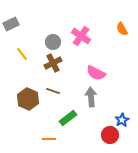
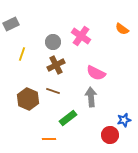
orange semicircle: rotated 24 degrees counterclockwise
yellow line: rotated 56 degrees clockwise
brown cross: moved 3 px right, 2 px down
blue star: moved 2 px right; rotated 16 degrees clockwise
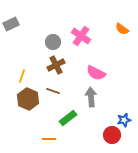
yellow line: moved 22 px down
red circle: moved 2 px right
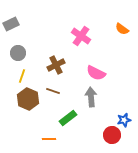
gray circle: moved 35 px left, 11 px down
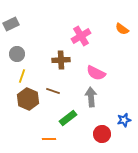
pink cross: rotated 24 degrees clockwise
gray circle: moved 1 px left, 1 px down
brown cross: moved 5 px right, 5 px up; rotated 24 degrees clockwise
red circle: moved 10 px left, 1 px up
